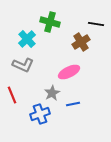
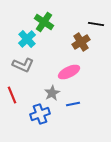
green cross: moved 6 px left; rotated 18 degrees clockwise
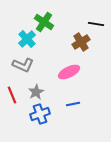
gray star: moved 16 px left, 1 px up
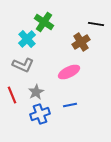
blue line: moved 3 px left, 1 px down
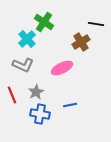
pink ellipse: moved 7 px left, 4 px up
blue cross: rotated 30 degrees clockwise
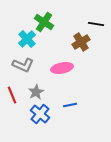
pink ellipse: rotated 15 degrees clockwise
blue cross: rotated 30 degrees clockwise
